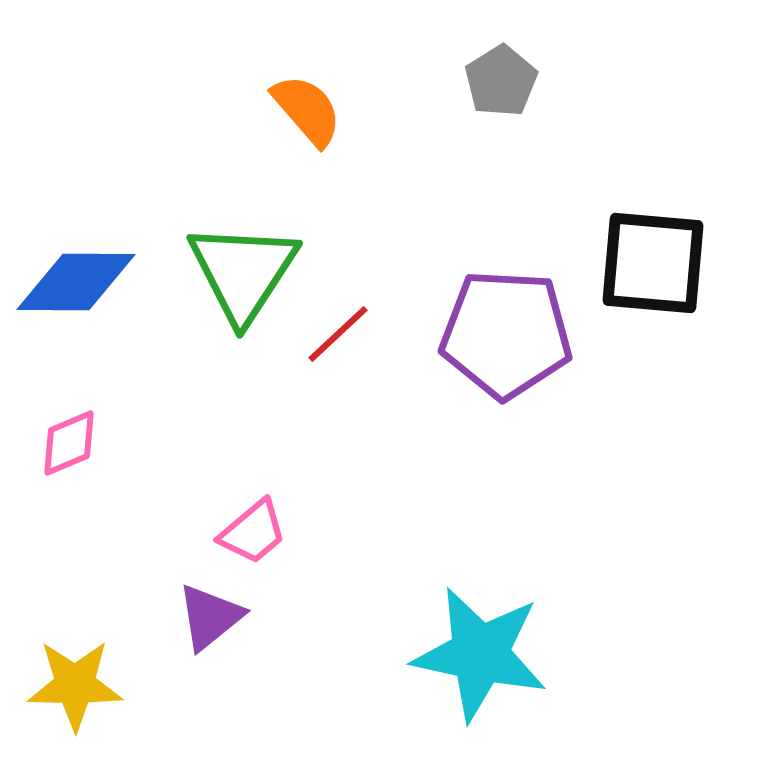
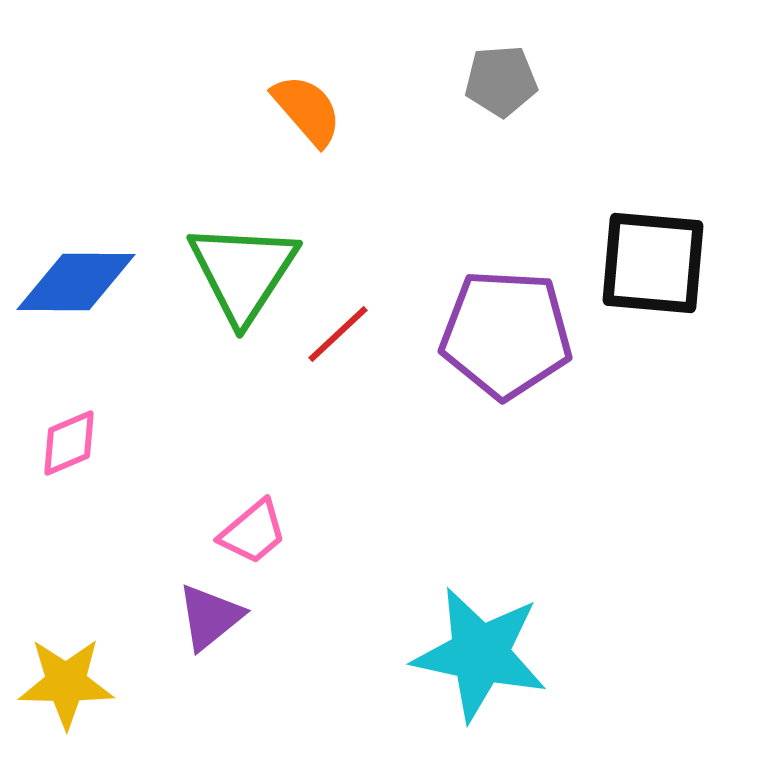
gray pentagon: rotated 28 degrees clockwise
yellow star: moved 9 px left, 2 px up
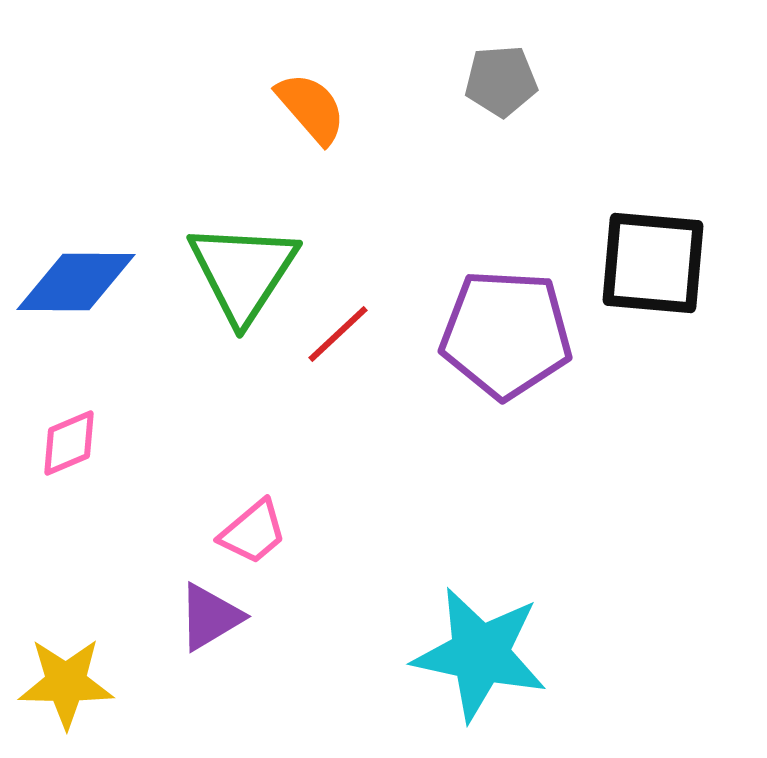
orange semicircle: moved 4 px right, 2 px up
purple triangle: rotated 8 degrees clockwise
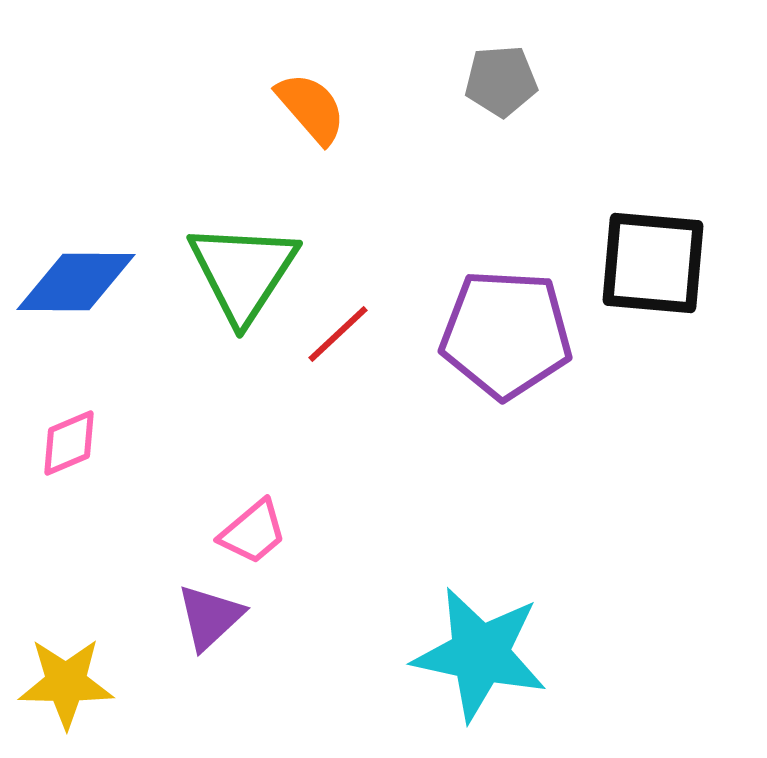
purple triangle: rotated 12 degrees counterclockwise
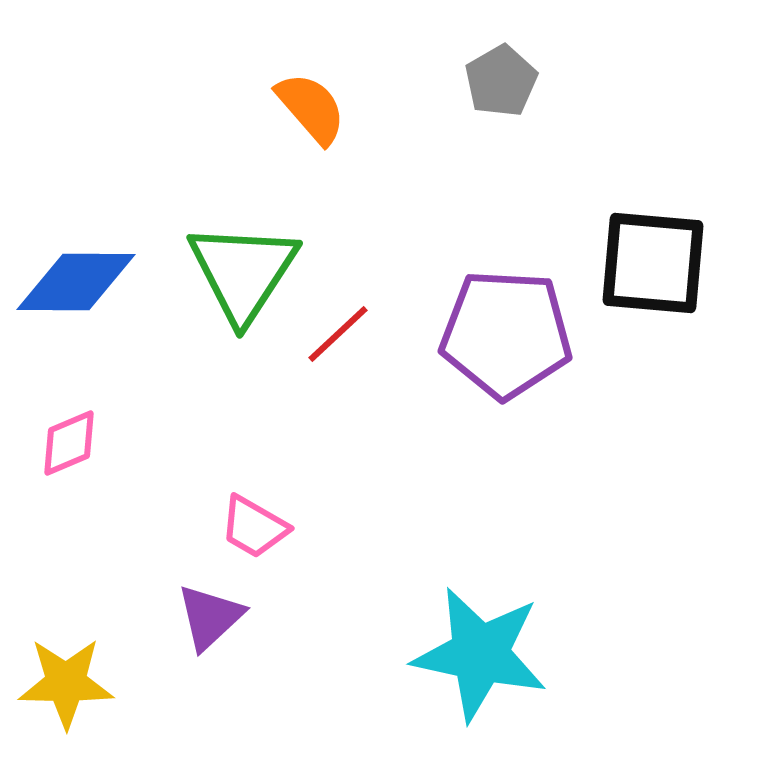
gray pentagon: rotated 26 degrees counterclockwise
pink trapezoid: moved 1 px right, 5 px up; rotated 70 degrees clockwise
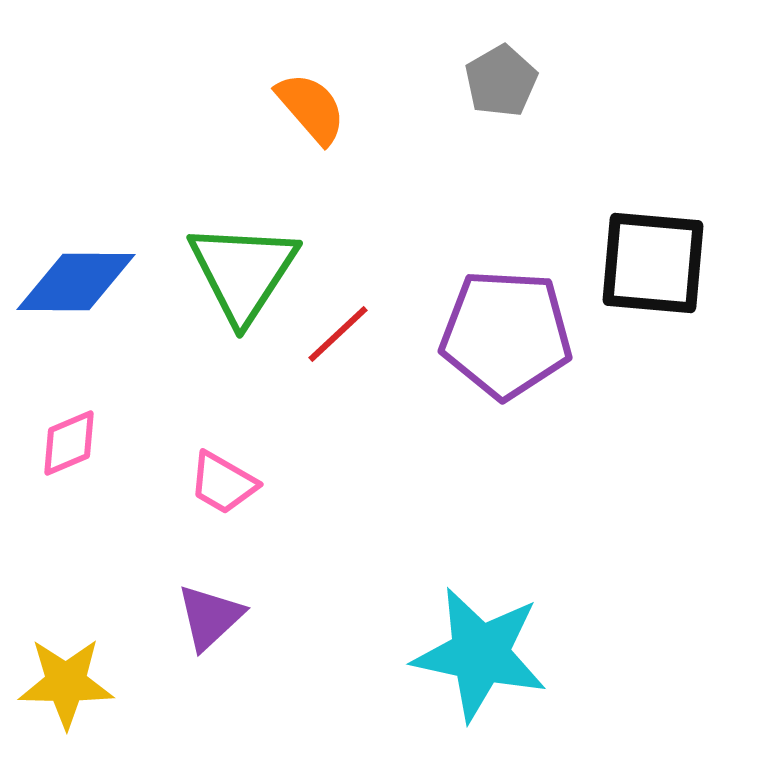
pink trapezoid: moved 31 px left, 44 px up
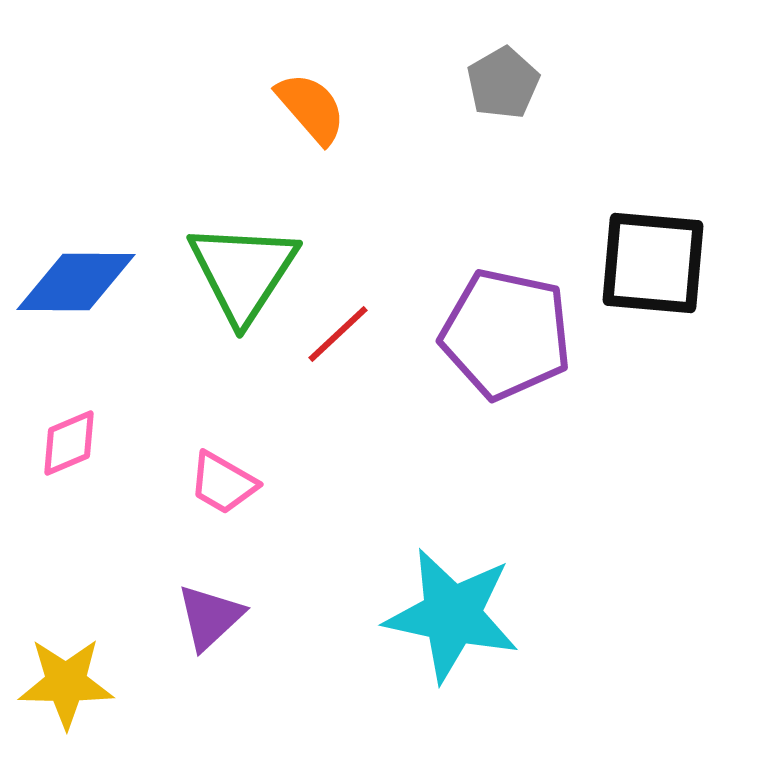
gray pentagon: moved 2 px right, 2 px down
purple pentagon: rotated 9 degrees clockwise
cyan star: moved 28 px left, 39 px up
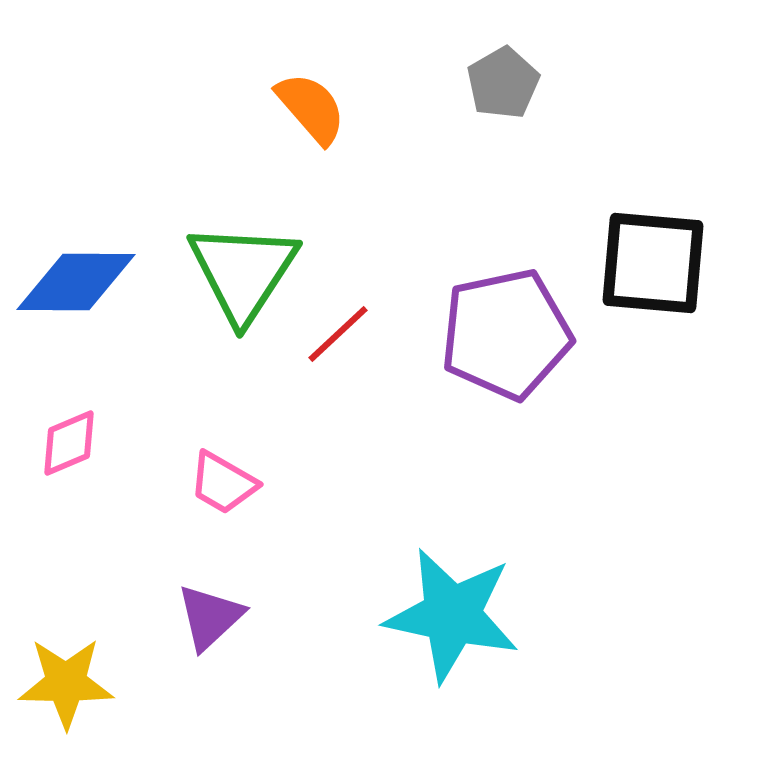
purple pentagon: rotated 24 degrees counterclockwise
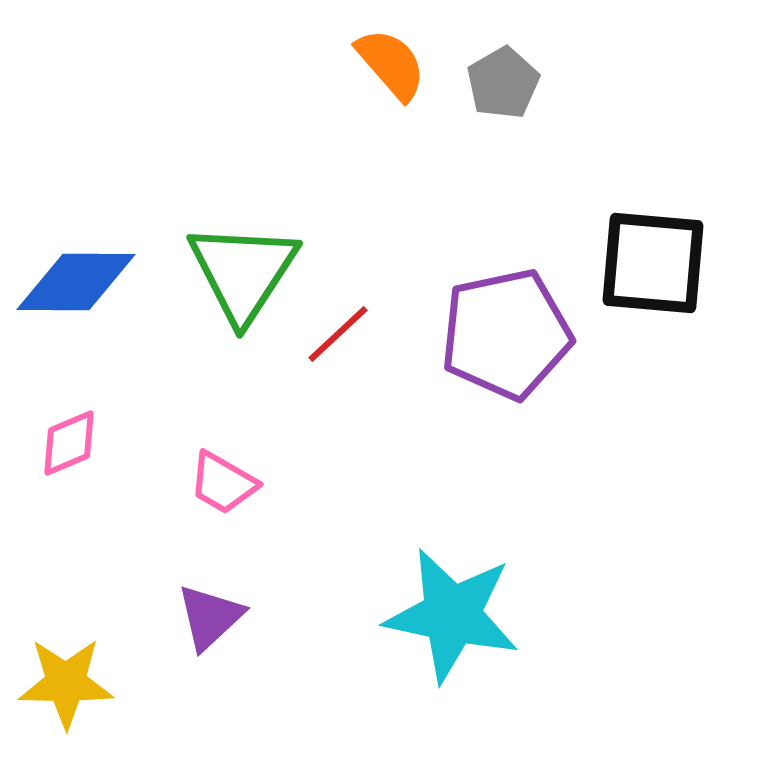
orange semicircle: moved 80 px right, 44 px up
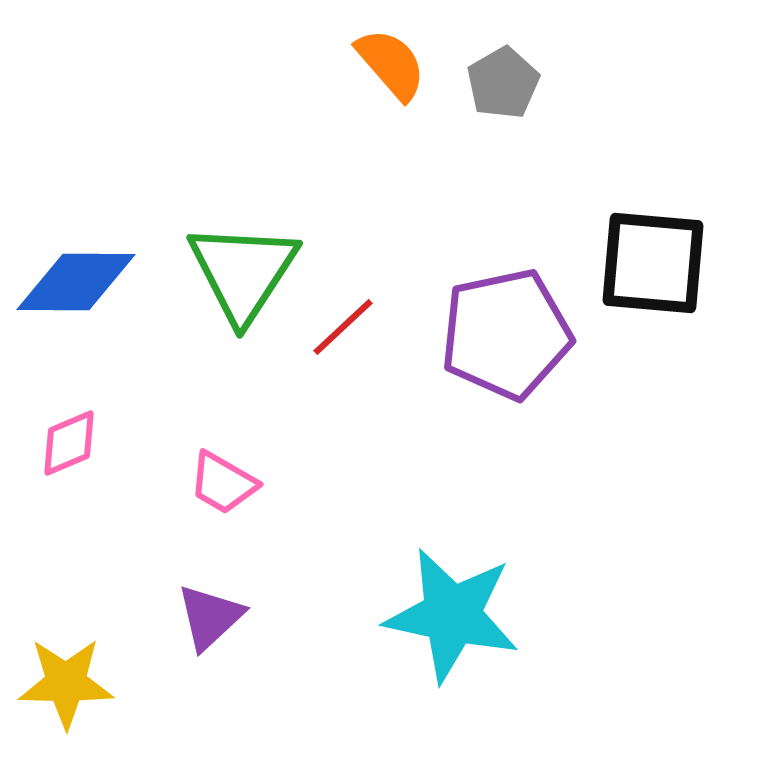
red line: moved 5 px right, 7 px up
